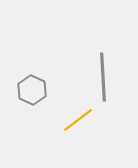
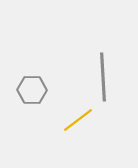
gray hexagon: rotated 24 degrees counterclockwise
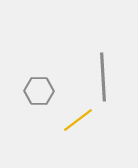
gray hexagon: moved 7 px right, 1 px down
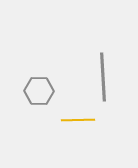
yellow line: rotated 36 degrees clockwise
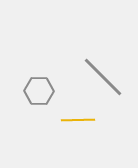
gray line: rotated 42 degrees counterclockwise
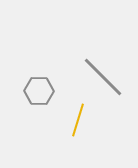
yellow line: rotated 72 degrees counterclockwise
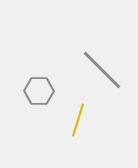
gray line: moved 1 px left, 7 px up
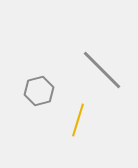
gray hexagon: rotated 16 degrees counterclockwise
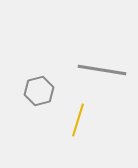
gray line: rotated 36 degrees counterclockwise
